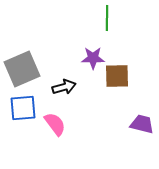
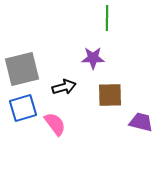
gray square: rotated 9 degrees clockwise
brown square: moved 7 px left, 19 px down
blue square: rotated 12 degrees counterclockwise
purple trapezoid: moved 1 px left, 2 px up
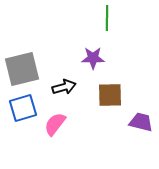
pink semicircle: rotated 105 degrees counterclockwise
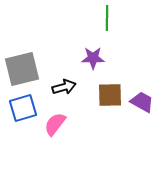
purple trapezoid: moved 1 px right, 20 px up; rotated 15 degrees clockwise
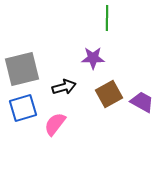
brown square: moved 1 px left, 1 px up; rotated 28 degrees counterclockwise
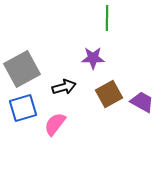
gray square: rotated 15 degrees counterclockwise
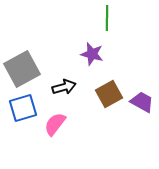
purple star: moved 1 px left, 4 px up; rotated 15 degrees clockwise
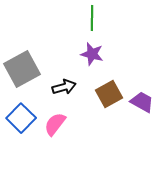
green line: moved 15 px left
blue square: moved 2 px left, 10 px down; rotated 28 degrees counterclockwise
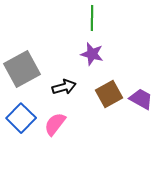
purple trapezoid: moved 1 px left, 3 px up
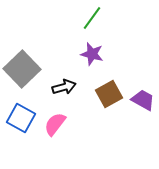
green line: rotated 35 degrees clockwise
gray square: rotated 15 degrees counterclockwise
purple trapezoid: moved 2 px right, 1 px down
blue square: rotated 16 degrees counterclockwise
